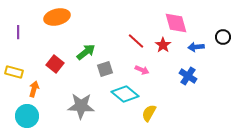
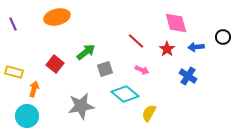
purple line: moved 5 px left, 8 px up; rotated 24 degrees counterclockwise
red star: moved 4 px right, 4 px down
gray star: rotated 12 degrees counterclockwise
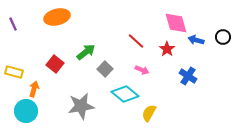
blue arrow: moved 7 px up; rotated 21 degrees clockwise
gray square: rotated 28 degrees counterclockwise
cyan circle: moved 1 px left, 5 px up
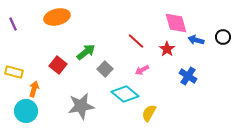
red square: moved 3 px right, 1 px down
pink arrow: rotated 128 degrees clockwise
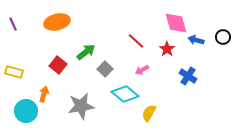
orange ellipse: moved 5 px down
orange arrow: moved 10 px right, 5 px down
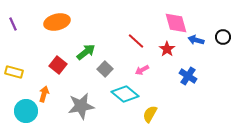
yellow semicircle: moved 1 px right, 1 px down
